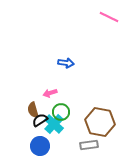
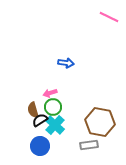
green circle: moved 8 px left, 5 px up
cyan cross: moved 1 px right, 1 px down
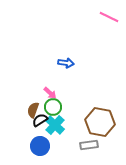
pink arrow: rotated 120 degrees counterclockwise
brown semicircle: rotated 35 degrees clockwise
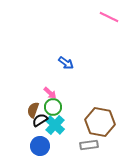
blue arrow: rotated 28 degrees clockwise
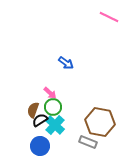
gray rectangle: moved 1 px left, 3 px up; rotated 30 degrees clockwise
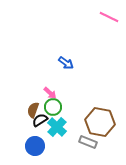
cyan cross: moved 2 px right, 2 px down
blue circle: moved 5 px left
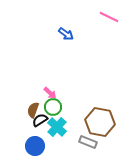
blue arrow: moved 29 px up
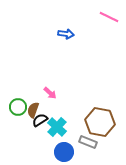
blue arrow: rotated 28 degrees counterclockwise
green circle: moved 35 px left
blue circle: moved 29 px right, 6 px down
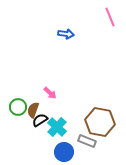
pink line: moved 1 px right; rotated 42 degrees clockwise
gray rectangle: moved 1 px left, 1 px up
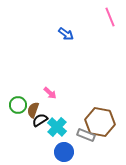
blue arrow: rotated 28 degrees clockwise
green circle: moved 2 px up
gray rectangle: moved 1 px left, 6 px up
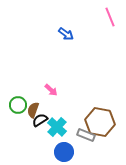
pink arrow: moved 1 px right, 3 px up
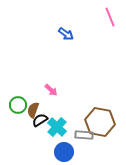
gray rectangle: moved 2 px left; rotated 18 degrees counterclockwise
